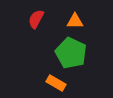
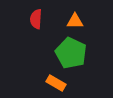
red semicircle: rotated 24 degrees counterclockwise
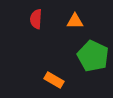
green pentagon: moved 22 px right, 3 px down
orange rectangle: moved 2 px left, 3 px up
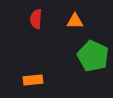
orange rectangle: moved 21 px left; rotated 36 degrees counterclockwise
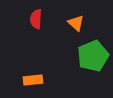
orange triangle: moved 1 px right, 2 px down; rotated 42 degrees clockwise
green pentagon: rotated 24 degrees clockwise
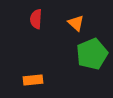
green pentagon: moved 1 px left, 2 px up
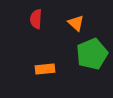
orange rectangle: moved 12 px right, 11 px up
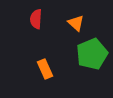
orange rectangle: rotated 72 degrees clockwise
